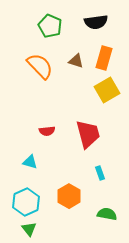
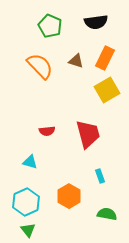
orange rectangle: moved 1 px right; rotated 10 degrees clockwise
cyan rectangle: moved 3 px down
green triangle: moved 1 px left, 1 px down
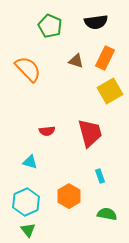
orange semicircle: moved 12 px left, 3 px down
yellow square: moved 3 px right, 1 px down
red trapezoid: moved 2 px right, 1 px up
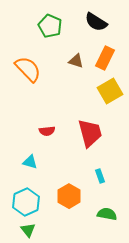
black semicircle: rotated 40 degrees clockwise
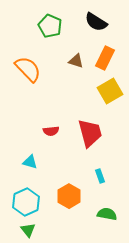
red semicircle: moved 4 px right
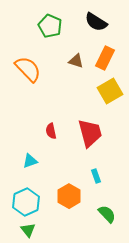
red semicircle: rotated 84 degrees clockwise
cyan triangle: moved 1 px up; rotated 35 degrees counterclockwise
cyan rectangle: moved 4 px left
green semicircle: rotated 36 degrees clockwise
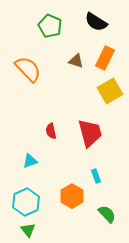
orange hexagon: moved 3 px right
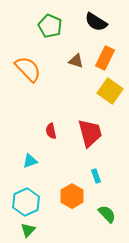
yellow square: rotated 25 degrees counterclockwise
green triangle: rotated 21 degrees clockwise
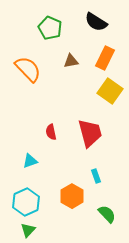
green pentagon: moved 2 px down
brown triangle: moved 5 px left; rotated 28 degrees counterclockwise
red semicircle: moved 1 px down
